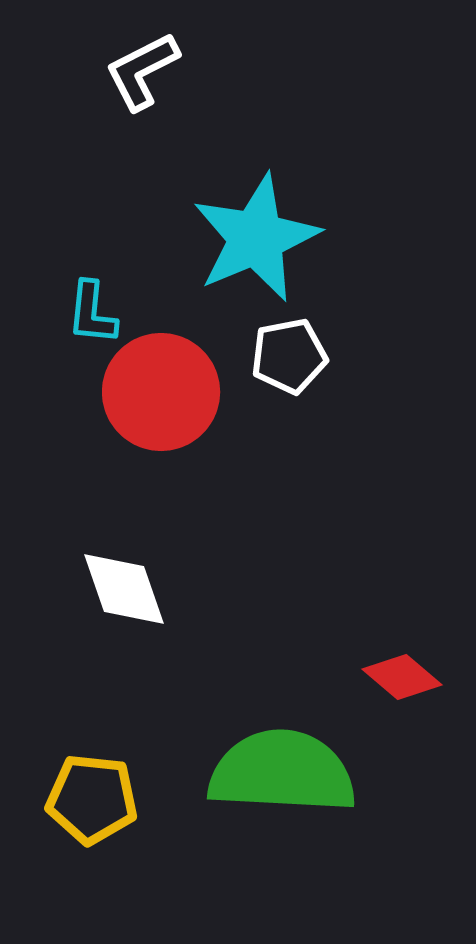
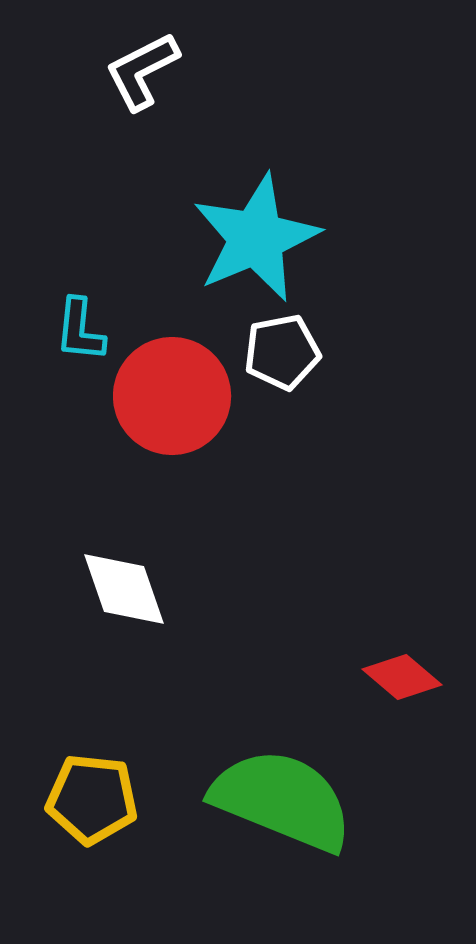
cyan L-shape: moved 12 px left, 17 px down
white pentagon: moved 7 px left, 4 px up
red circle: moved 11 px right, 4 px down
green semicircle: moved 28 px down; rotated 19 degrees clockwise
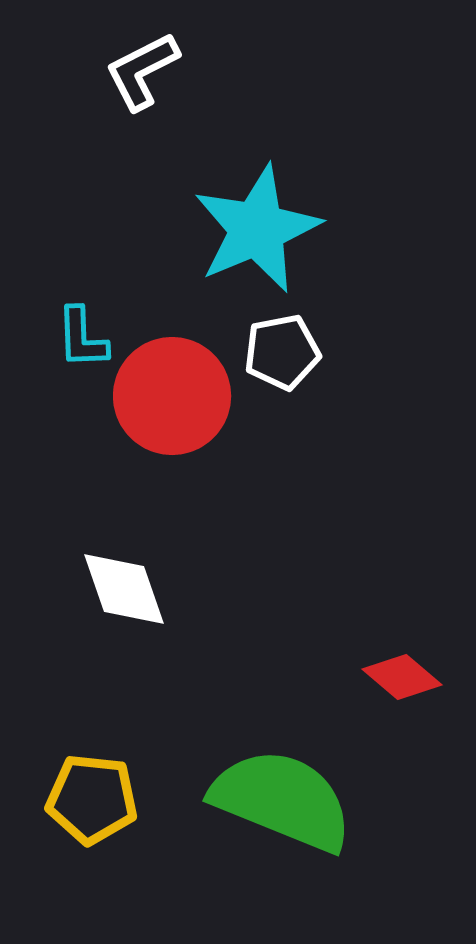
cyan star: moved 1 px right, 9 px up
cyan L-shape: moved 2 px right, 8 px down; rotated 8 degrees counterclockwise
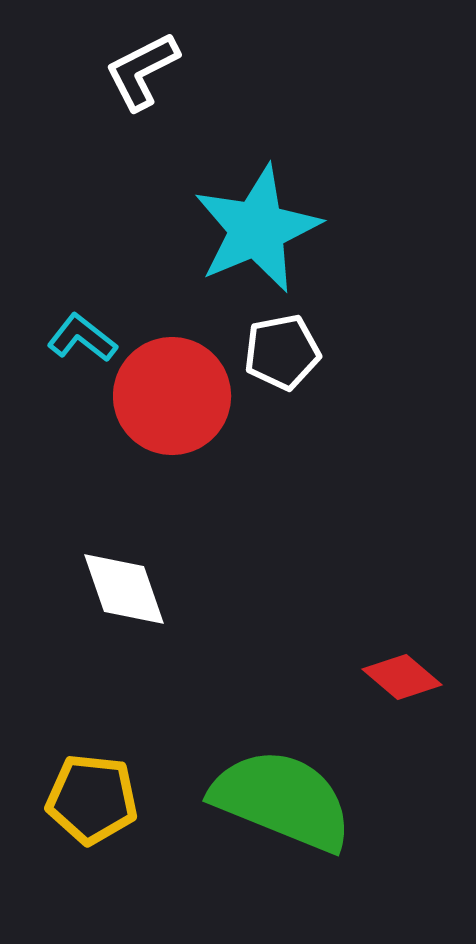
cyan L-shape: rotated 130 degrees clockwise
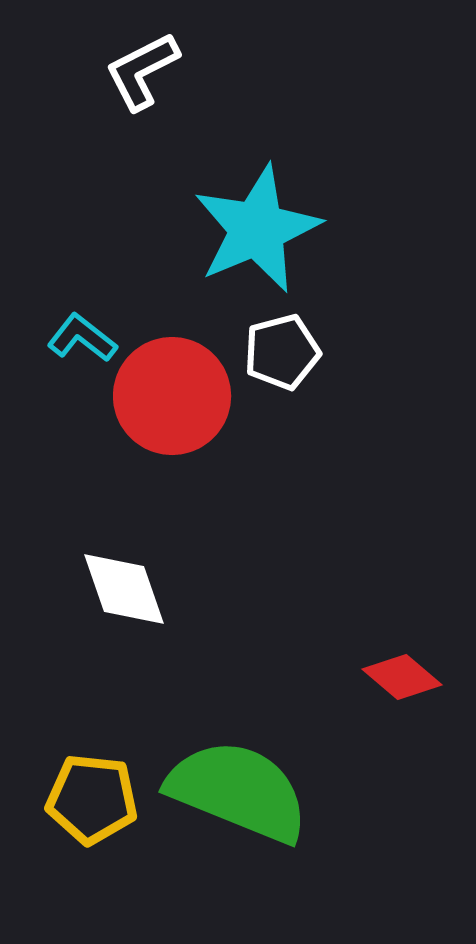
white pentagon: rotated 4 degrees counterclockwise
green semicircle: moved 44 px left, 9 px up
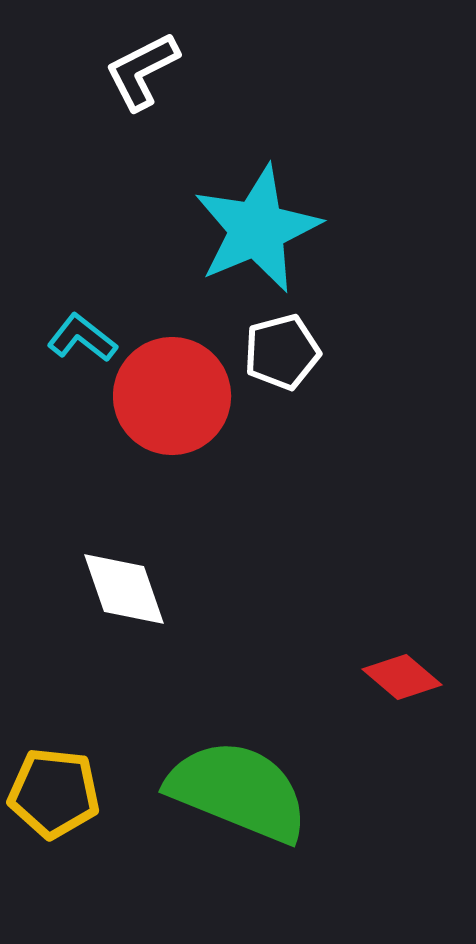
yellow pentagon: moved 38 px left, 6 px up
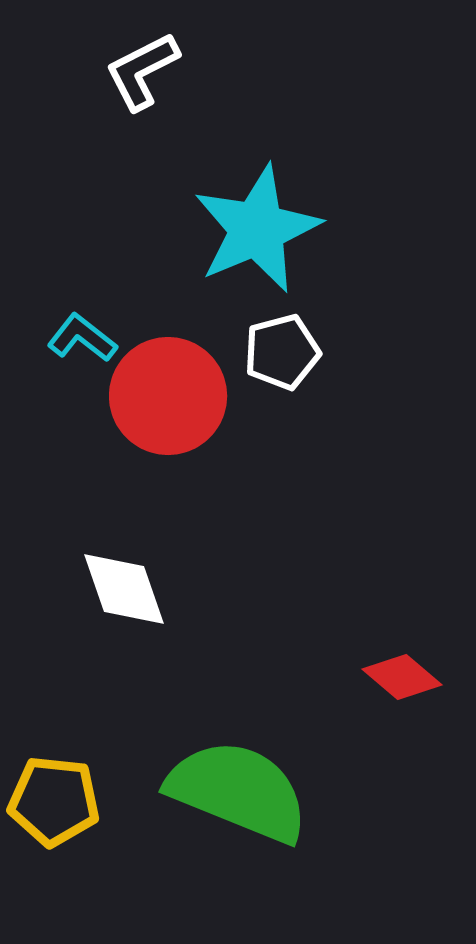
red circle: moved 4 px left
yellow pentagon: moved 8 px down
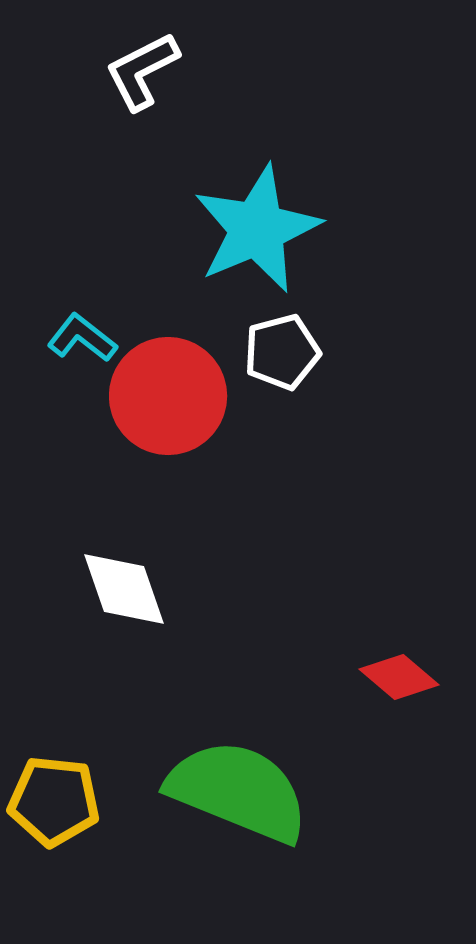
red diamond: moved 3 px left
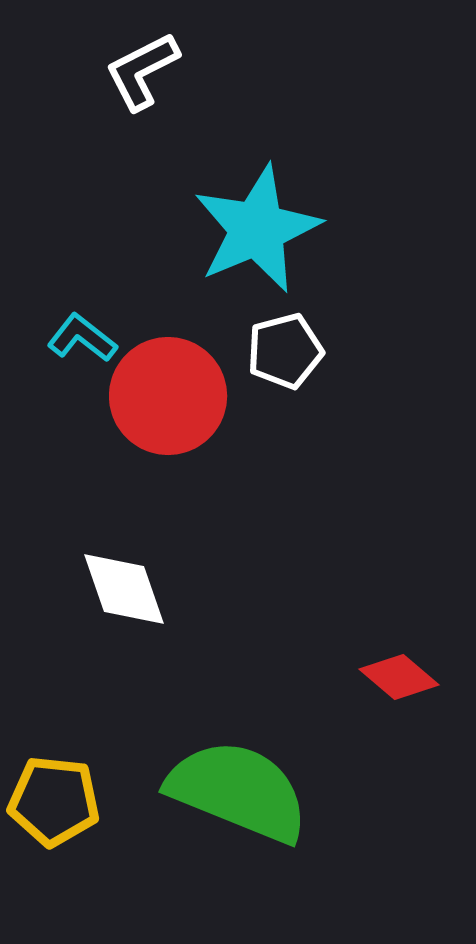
white pentagon: moved 3 px right, 1 px up
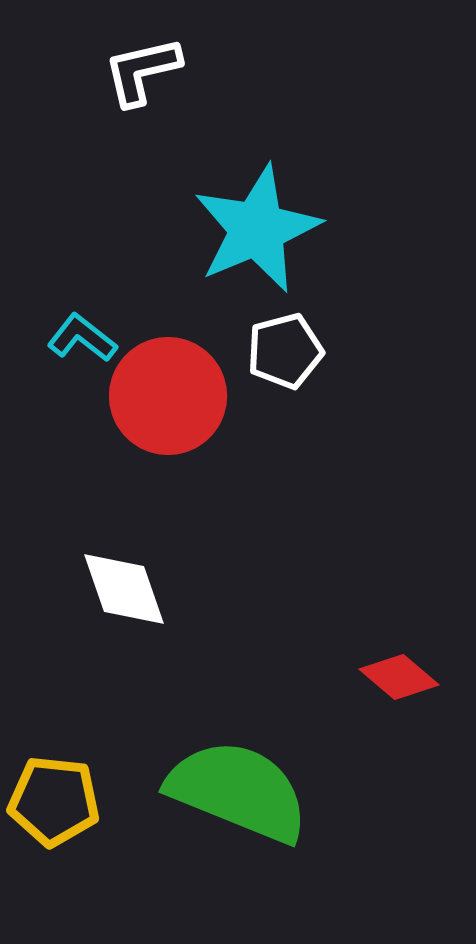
white L-shape: rotated 14 degrees clockwise
